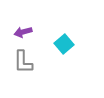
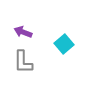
purple arrow: rotated 36 degrees clockwise
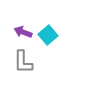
cyan square: moved 16 px left, 9 px up
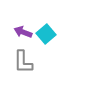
cyan square: moved 2 px left, 1 px up
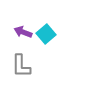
gray L-shape: moved 2 px left, 4 px down
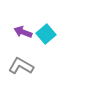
gray L-shape: rotated 120 degrees clockwise
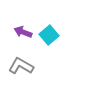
cyan square: moved 3 px right, 1 px down
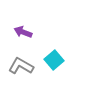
cyan square: moved 5 px right, 25 px down
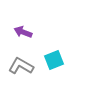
cyan square: rotated 18 degrees clockwise
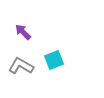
purple arrow: rotated 24 degrees clockwise
